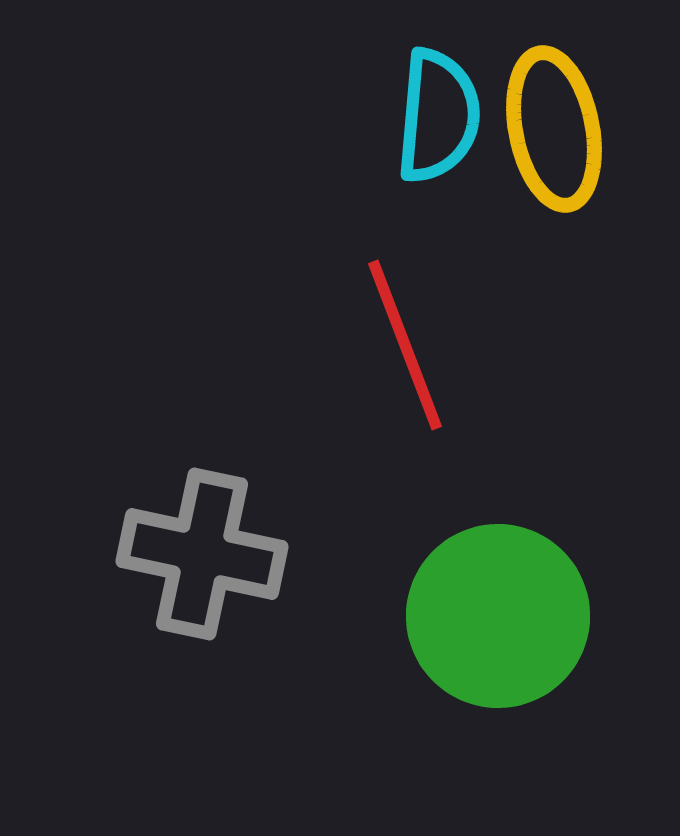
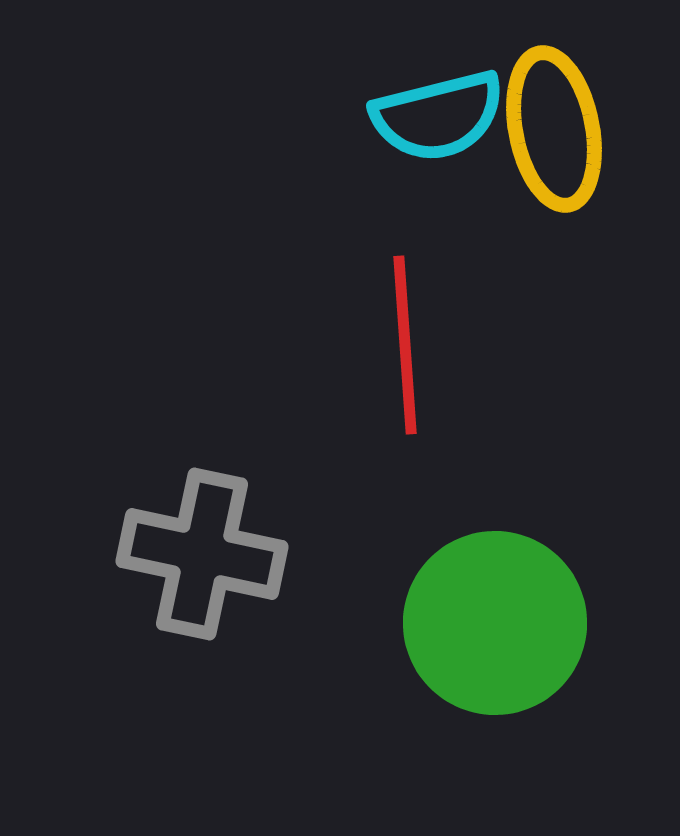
cyan semicircle: rotated 71 degrees clockwise
red line: rotated 17 degrees clockwise
green circle: moved 3 px left, 7 px down
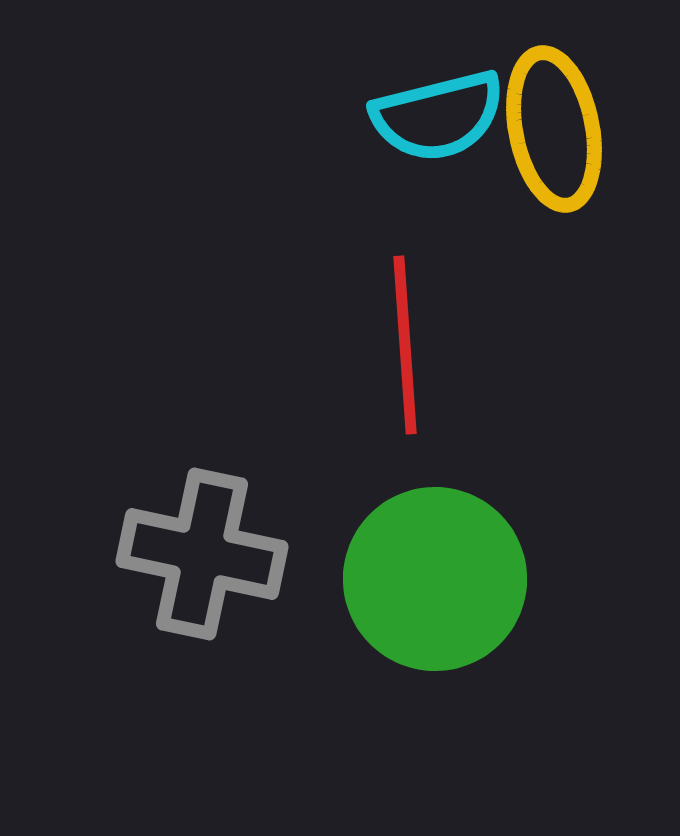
green circle: moved 60 px left, 44 px up
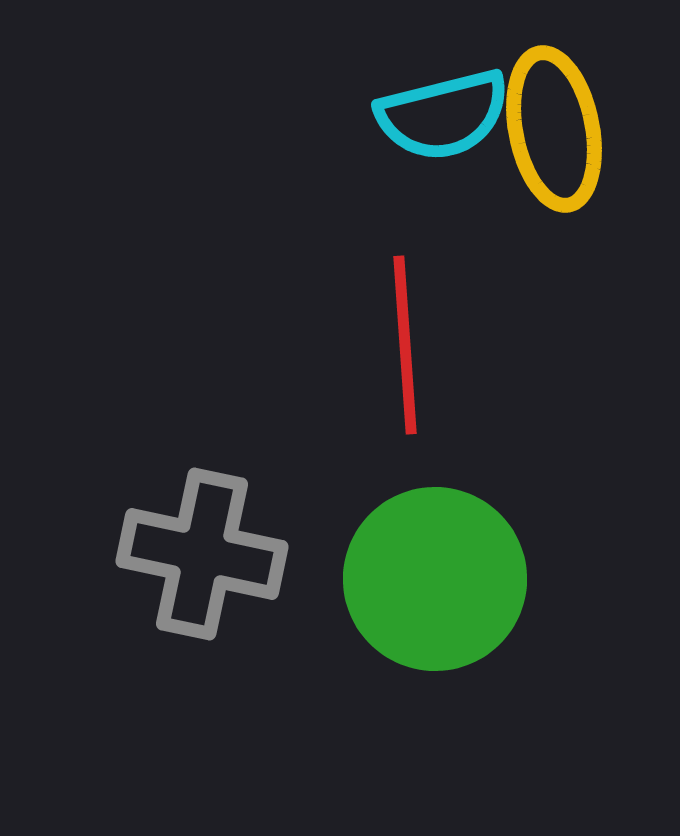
cyan semicircle: moved 5 px right, 1 px up
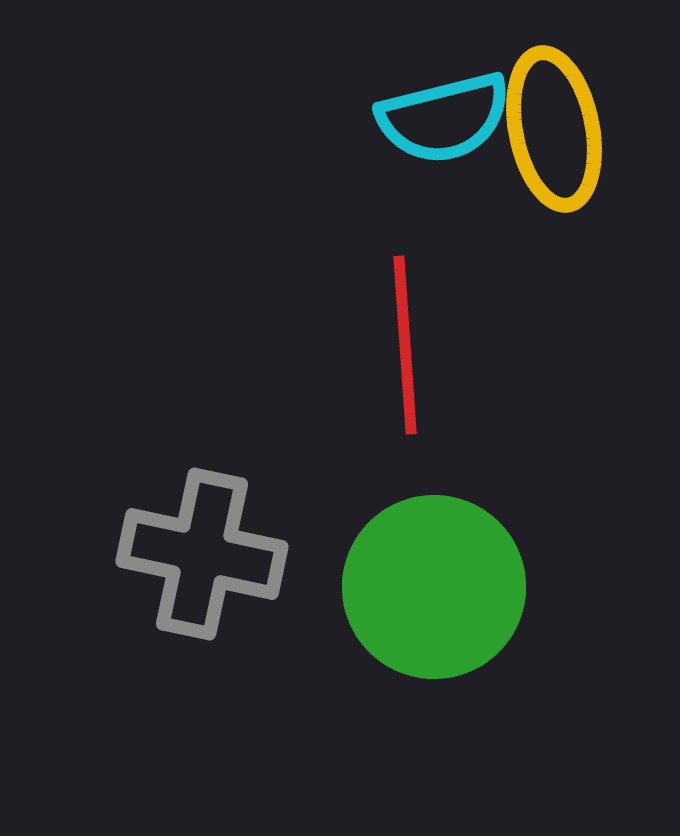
cyan semicircle: moved 1 px right, 3 px down
green circle: moved 1 px left, 8 px down
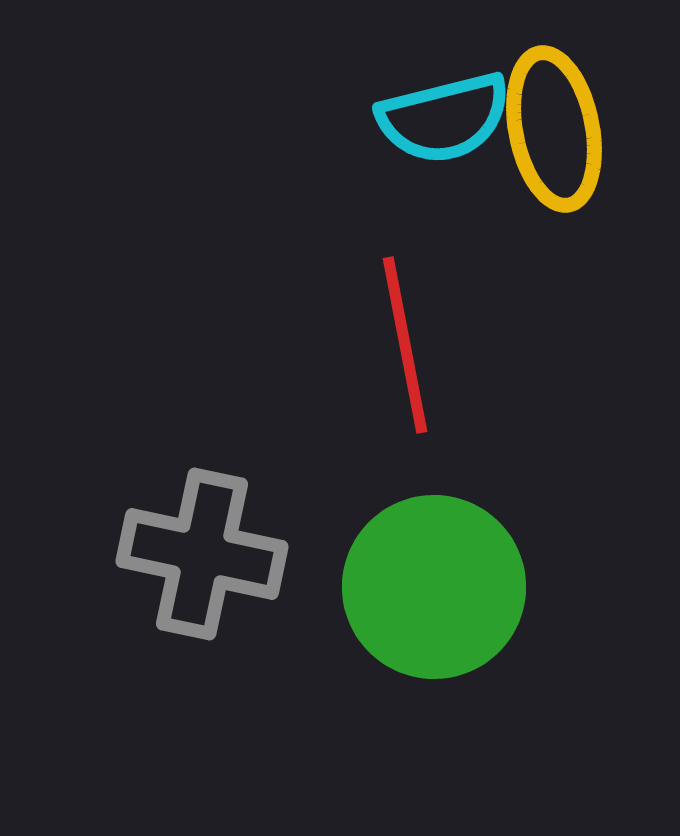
red line: rotated 7 degrees counterclockwise
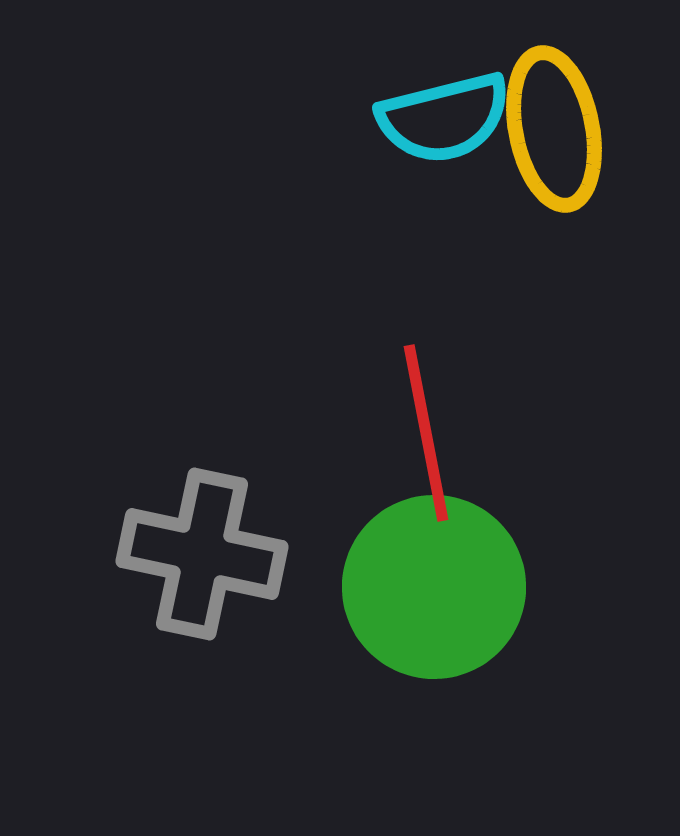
red line: moved 21 px right, 88 px down
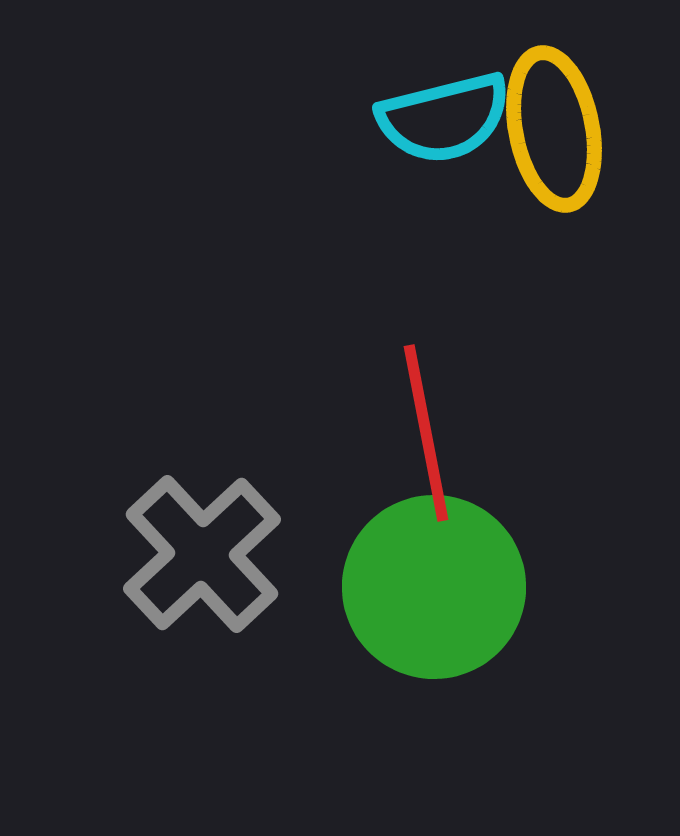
gray cross: rotated 35 degrees clockwise
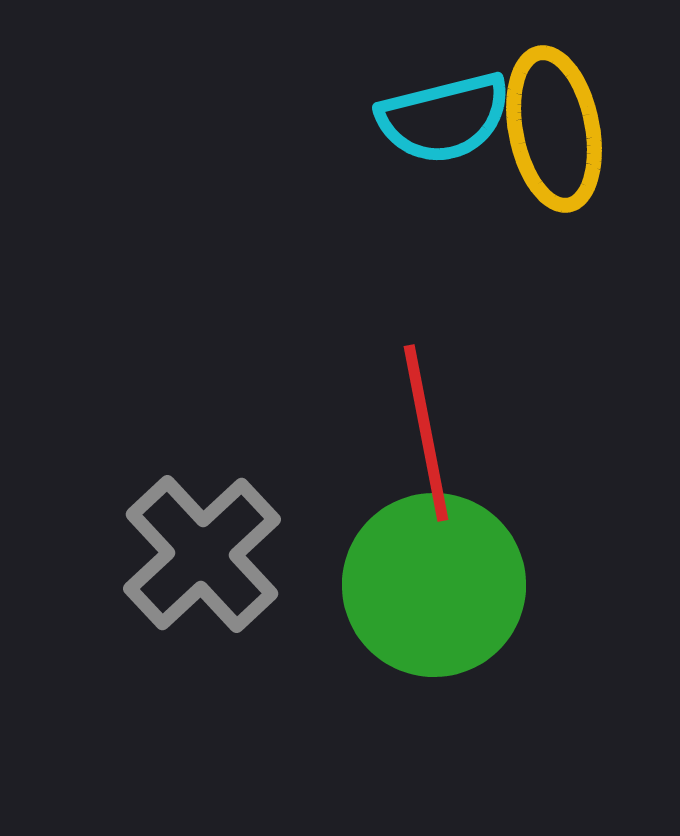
green circle: moved 2 px up
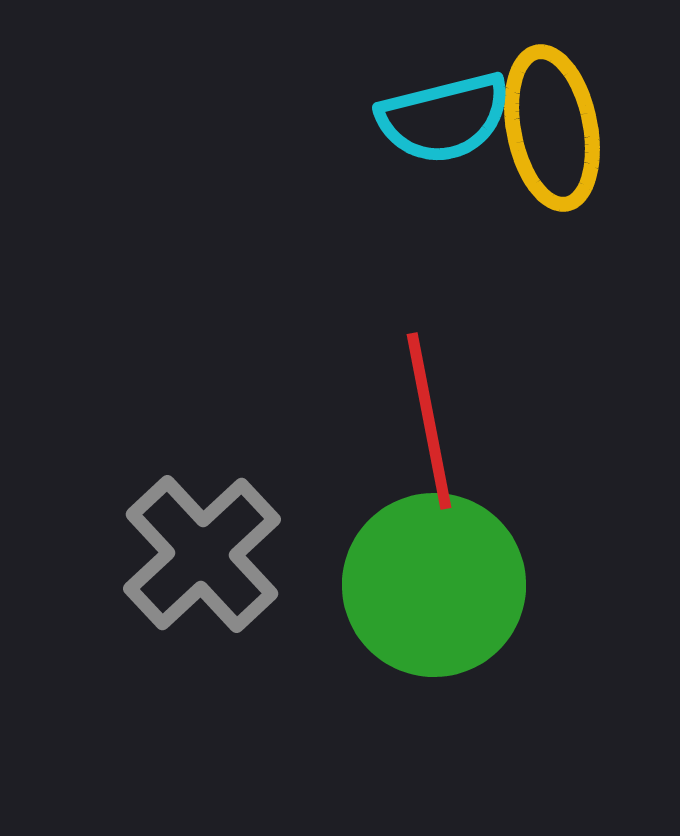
yellow ellipse: moved 2 px left, 1 px up
red line: moved 3 px right, 12 px up
